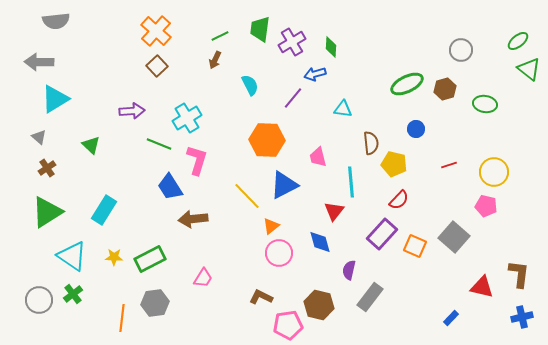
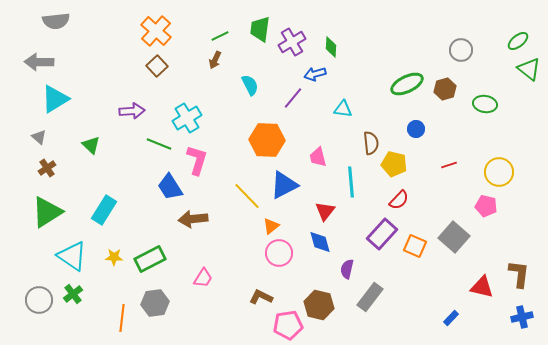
yellow circle at (494, 172): moved 5 px right
red triangle at (334, 211): moved 9 px left
purple semicircle at (349, 270): moved 2 px left, 1 px up
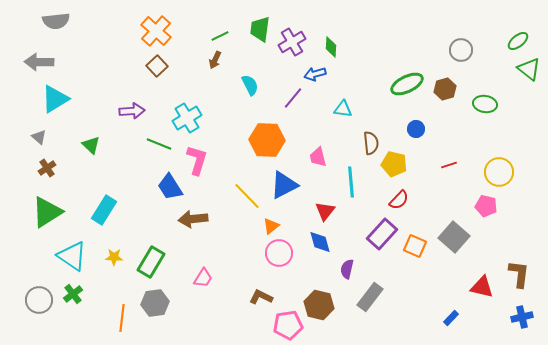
green rectangle at (150, 259): moved 1 px right, 3 px down; rotated 32 degrees counterclockwise
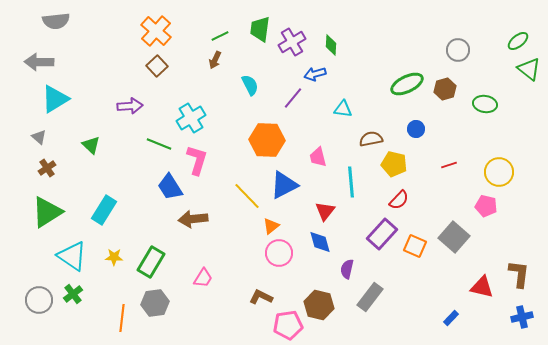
green diamond at (331, 47): moved 2 px up
gray circle at (461, 50): moved 3 px left
purple arrow at (132, 111): moved 2 px left, 5 px up
cyan cross at (187, 118): moved 4 px right
brown semicircle at (371, 143): moved 4 px up; rotated 95 degrees counterclockwise
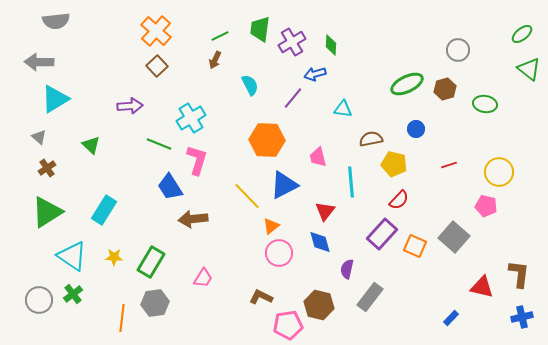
green ellipse at (518, 41): moved 4 px right, 7 px up
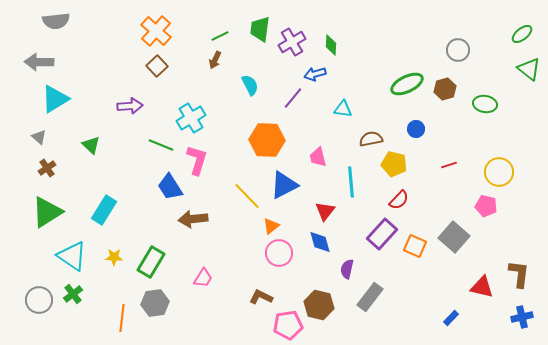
green line at (159, 144): moved 2 px right, 1 px down
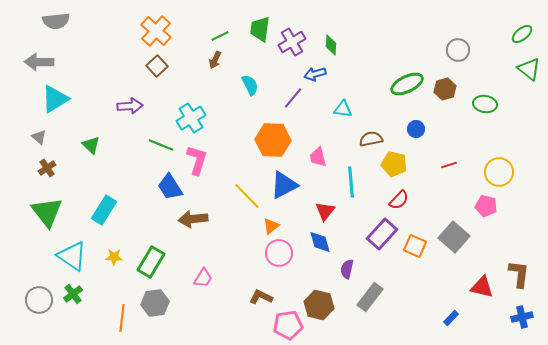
orange hexagon at (267, 140): moved 6 px right
green triangle at (47, 212): rotated 36 degrees counterclockwise
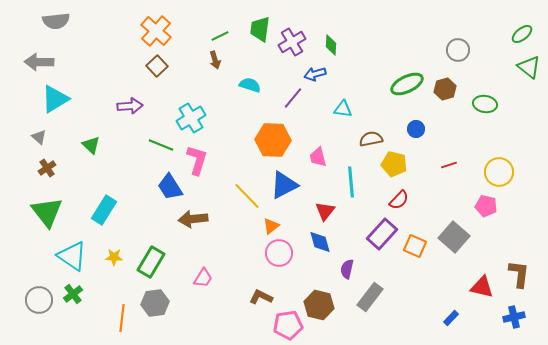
brown arrow at (215, 60): rotated 42 degrees counterclockwise
green triangle at (529, 69): moved 2 px up
cyan semicircle at (250, 85): rotated 45 degrees counterclockwise
blue cross at (522, 317): moved 8 px left
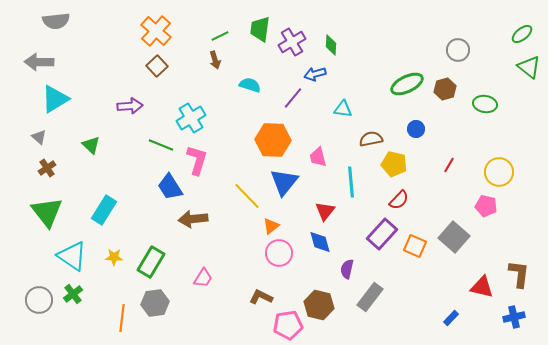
red line at (449, 165): rotated 42 degrees counterclockwise
blue triangle at (284, 185): moved 3 px up; rotated 24 degrees counterclockwise
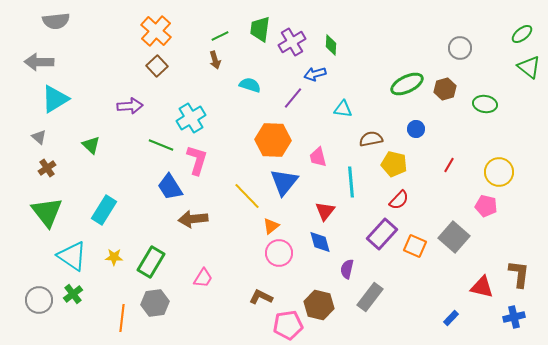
gray circle at (458, 50): moved 2 px right, 2 px up
